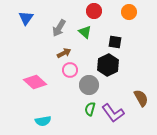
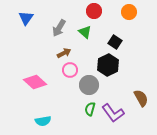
black square: rotated 24 degrees clockwise
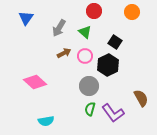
orange circle: moved 3 px right
pink circle: moved 15 px right, 14 px up
gray circle: moved 1 px down
cyan semicircle: moved 3 px right
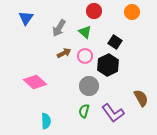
green semicircle: moved 6 px left, 2 px down
cyan semicircle: rotated 84 degrees counterclockwise
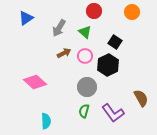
blue triangle: rotated 21 degrees clockwise
gray circle: moved 2 px left, 1 px down
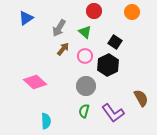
brown arrow: moved 1 px left, 4 px up; rotated 24 degrees counterclockwise
gray circle: moved 1 px left, 1 px up
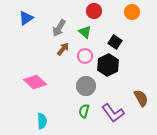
cyan semicircle: moved 4 px left
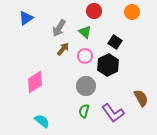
pink diamond: rotated 75 degrees counterclockwise
cyan semicircle: rotated 49 degrees counterclockwise
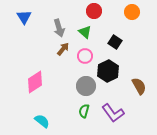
blue triangle: moved 2 px left, 1 px up; rotated 28 degrees counterclockwise
gray arrow: rotated 48 degrees counterclockwise
black hexagon: moved 6 px down
brown semicircle: moved 2 px left, 12 px up
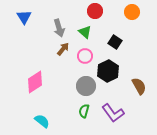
red circle: moved 1 px right
